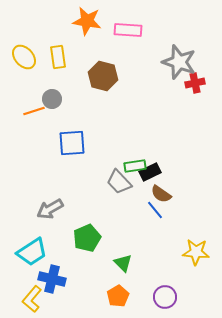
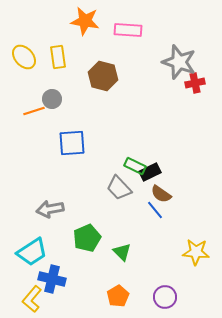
orange star: moved 2 px left
green rectangle: rotated 35 degrees clockwise
gray trapezoid: moved 6 px down
gray arrow: rotated 20 degrees clockwise
green triangle: moved 1 px left, 11 px up
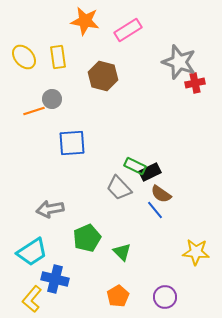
pink rectangle: rotated 36 degrees counterclockwise
blue cross: moved 3 px right
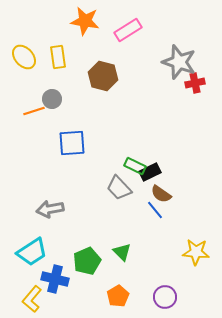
green pentagon: moved 23 px down
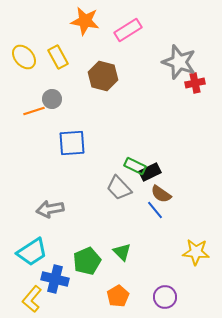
yellow rectangle: rotated 20 degrees counterclockwise
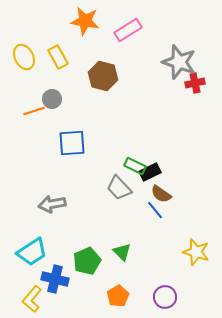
yellow ellipse: rotated 15 degrees clockwise
gray arrow: moved 2 px right, 5 px up
yellow star: rotated 12 degrees clockwise
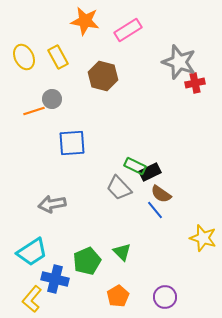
yellow star: moved 7 px right, 14 px up
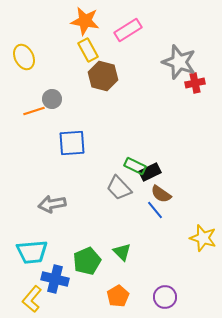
yellow rectangle: moved 30 px right, 7 px up
cyan trapezoid: rotated 28 degrees clockwise
